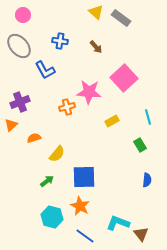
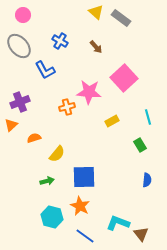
blue cross: rotated 21 degrees clockwise
green arrow: rotated 24 degrees clockwise
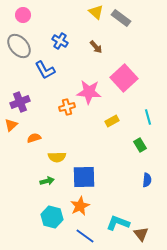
yellow semicircle: moved 3 px down; rotated 48 degrees clockwise
orange star: rotated 18 degrees clockwise
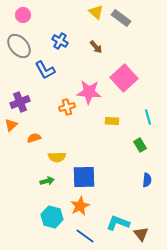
yellow rectangle: rotated 32 degrees clockwise
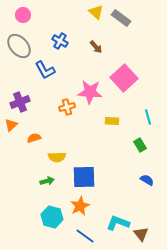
pink star: moved 1 px right
blue semicircle: rotated 64 degrees counterclockwise
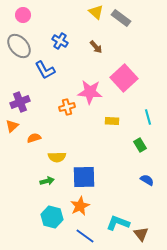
orange triangle: moved 1 px right, 1 px down
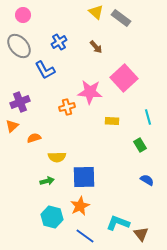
blue cross: moved 1 px left, 1 px down; rotated 28 degrees clockwise
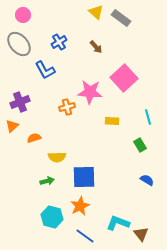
gray ellipse: moved 2 px up
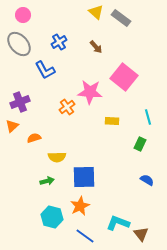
pink square: moved 1 px up; rotated 8 degrees counterclockwise
orange cross: rotated 21 degrees counterclockwise
green rectangle: moved 1 px up; rotated 56 degrees clockwise
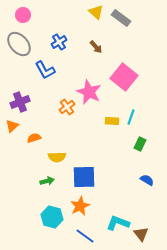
pink star: moved 1 px left; rotated 20 degrees clockwise
cyan line: moved 17 px left; rotated 35 degrees clockwise
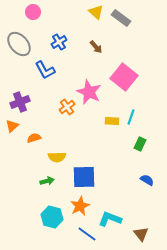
pink circle: moved 10 px right, 3 px up
cyan L-shape: moved 8 px left, 4 px up
blue line: moved 2 px right, 2 px up
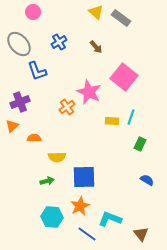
blue L-shape: moved 8 px left, 1 px down; rotated 10 degrees clockwise
orange semicircle: rotated 16 degrees clockwise
cyan hexagon: rotated 10 degrees counterclockwise
